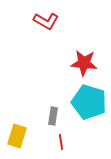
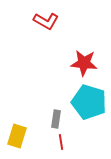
gray rectangle: moved 3 px right, 3 px down
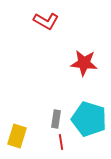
cyan pentagon: moved 17 px down
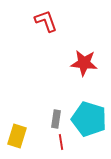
red L-shape: rotated 140 degrees counterclockwise
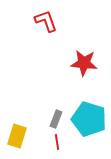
gray rectangle: rotated 12 degrees clockwise
red line: moved 4 px left
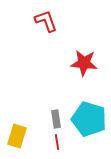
gray rectangle: rotated 30 degrees counterclockwise
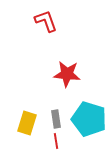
red star: moved 17 px left, 11 px down
yellow rectangle: moved 10 px right, 13 px up
red line: moved 1 px left, 1 px up
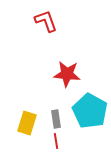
cyan pentagon: moved 1 px right, 8 px up; rotated 12 degrees clockwise
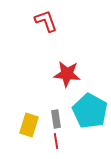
yellow rectangle: moved 2 px right, 2 px down
